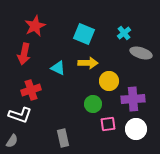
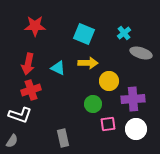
red star: rotated 25 degrees clockwise
red arrow: moved 4 px right, 10 px down
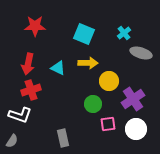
purple cross: rotated 30 degrees counterclockwise
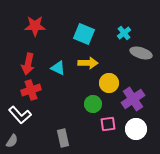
yellow circle: moved 2 px down
white L-shape: rotated 30 degrees clockwise
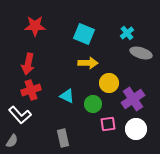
cyan cross: moved 3 px right
cyan triangle: moved 9 px right, 28 px down
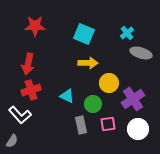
white circle: moved 2 px right
gray rectangle: moved 18 px right, 13 px up
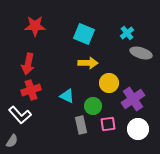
green circle: moved 2 px down
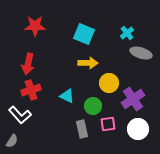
gray rectangle: moved 1 px right, 4 px down
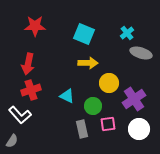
purple cross: moved 1 px right
white circle: moved 1 px right
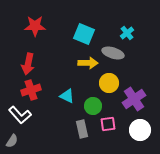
gray ellipse: moved 28 px left
white circle: moved 1 px right, 1 px down
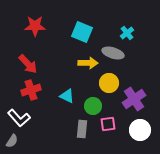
cyan square: moved 2 px left, 2 px up
red arrow: rotated 55 degrees counterclockwise
white L-shape: moved 1 px left, 3 px down
gray rectangle: rotated 18 degrees clockwise
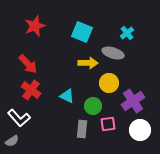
red star: rotated 20 degrees counterclockwise
red cross: rotated 36 degrees counterclockwise
purple cross: moved 1 px left, 2 px down
gray semicircle: rotated 24 degrees clockwise
